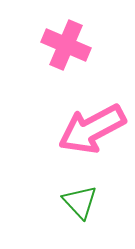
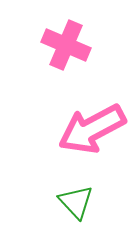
green triangle: moved 4 px left
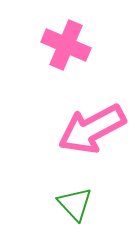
green triangle: moved 1 px left, 2 px down
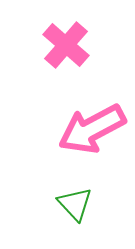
pink cross: rotated 18 degrees clockwise
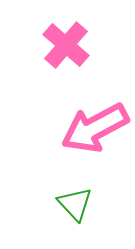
pink arrow: moved 3 px right, 1 px up
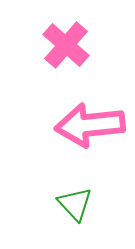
pink arrow: moved 5 px left, 3 px up; rotated 22 degrees clockwise
